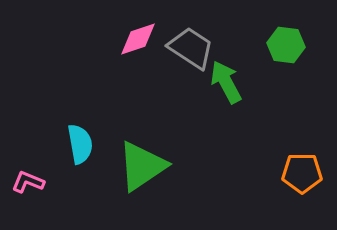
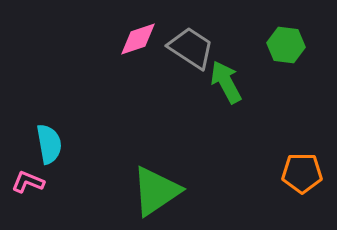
cyan semicircle: moved 31 px left
green triangle: moved 14 px right, 25 px down
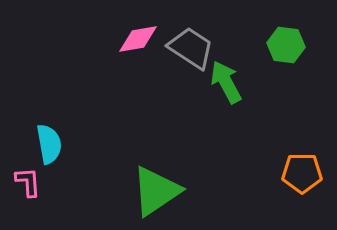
pink diamond: rotated 9 degrees clockwise
pink L-shape: rotated 64 degrees clockwise
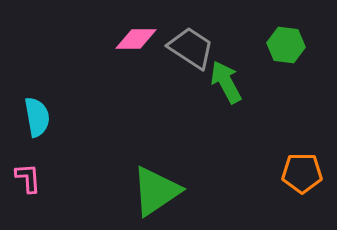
pink diamond: moved 2 px left; rotated 9 degrees clockwise
cyan semicircle: moved 12 px left, 27 px up
pink L-shape: moved 4 px up
